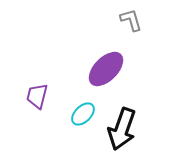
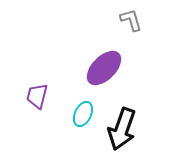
purple ellipse: moved 2 px left, 1 px up
cyan ellipse: rotated 20 degrees counterclockwise
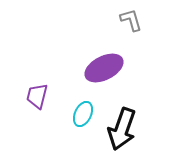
purple ellipse: rotated 18 degrees clockwise
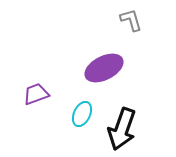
purple trapezoid: moved 1 px left, 2 px up; rotated 56 degrees clockwise
cyan ellipse: moved 1 px left
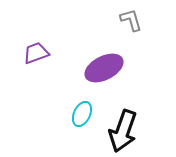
purple trapezoid: moved 41 px up
black arrow: moved 1 px right, 2 px down
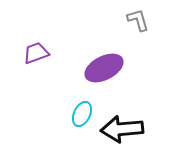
gray L-shape: moved 7 px right
black arrow: moved 1 px left, 2 px up; rotated 66 degrees clockwise
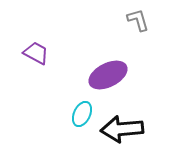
purple trapezoid: rotated 48 degrees clockwise
purple ellipse: moved 4 px right, 7 px down
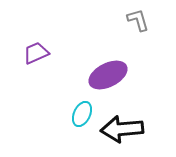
purple trapezoid: rotated 52 degrees counterclockwise
